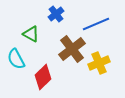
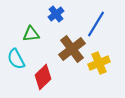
blue line: rotated 36 degrees counterclockwise
green triangle: rotated 36 degrees counterclockwise
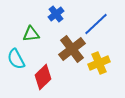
blue line: rotated 16 degrees clockwise
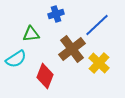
blue cross: rotated 21 degrees clockwise
blue line: moved 1 px right, 1 px down
cyan semicircle: rotated 95 degrees counterclockwise
yellow cross: rotated 25 degrees counterclockwise
red diamond: moved 2 px right, 1 px up; rotated 25 degrees counterclockwise
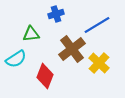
blue line: rotated 12 degrees clockwise
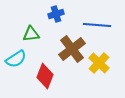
blue line: rotated 36 degrees clockwise
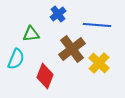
blue cross: moved 2 px right; rotated 21 degrees counterclockwise
cyan semicircle: rotated 35 degrees counterclockwise
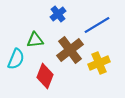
blue line: rotated 36 degrees counterclockwise
green triangle: moved 4 px right, 6 px down
brown cross: moved 2 px left, 1 px down
yellow cross: rotated 25 degrees clockwise
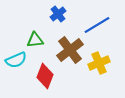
cyan semicircle: moved 1 px down; rotated 45 degrees clockwise
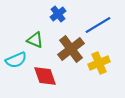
blue line: moved 1 px right
green triangle: rotated 30 degrees clockwise
brown cross: moved 1 px right, 1 px up
red diamond: rotated 40 degrees counterclockwise
